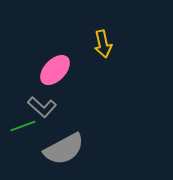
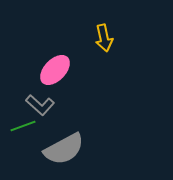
yellow arrow: moved 1 px right, 6 px up
gray L-shape: moved 2 px left, 2 px up
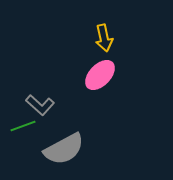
pink ellipse: moved 45 px right, 5 px down
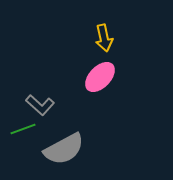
pink ellipse: moved 2 px down
green line: moved 3 px down
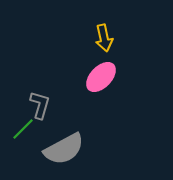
pink ellipse: moved 1 px right
gray L-shape: rotated 116 degrees counterclockwise
green line: rotated 25 degrees counterclockwise
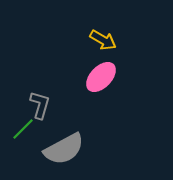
yellow arrow: moved 1 px left, 2 px down; rotated 48 degrees counterclockwise
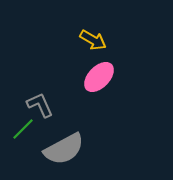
yellow arrow: moved 10 px left
pink ellipse: moved 2 px left
gray L-shape: rotated 40 degrees counterclockwise
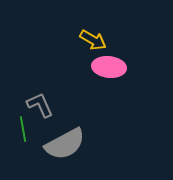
pink ellipse: moved 10 px right, 10 px up; rotated 52 degrees clockwise
green line: rotated 55 degrees counterclockwise
gray semicircle: moved 1 px right, 5 px up
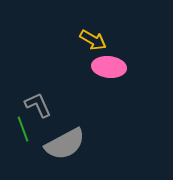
gray L-shape: moved 2 px left
green line: rotated 10 degrees counterclockwise
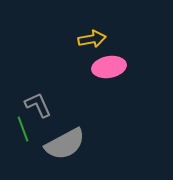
yellow arrow: moved 1 px left, 1 px up; rotated 40 degrees counterclockwise
pink ellipse: rotated 16 degrees counterclockwise
